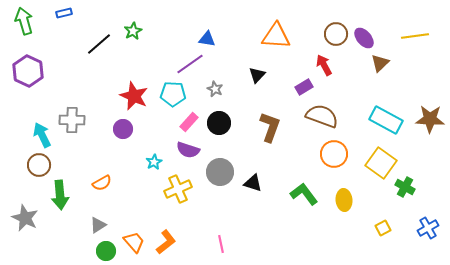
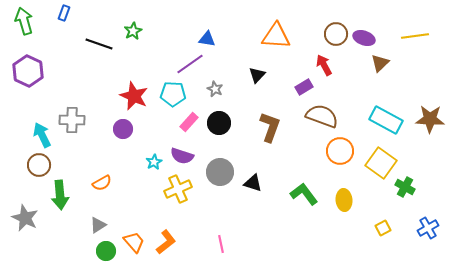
blue rectangle at (64, 13): rotated 56 degrees counterclockwise
purple ellipse at (364, 38): rotated 30 degrees counterclockwise
black line at (99, 44): rotated 60 degrees clockwise
purple semicircle at (188, 150): moved 6 px left, 6 px down
orange circle at (334, 154): moved 6 px right, 3 px up
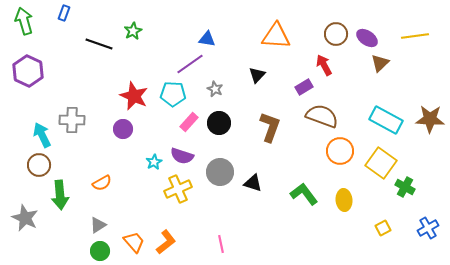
purple ellipse at (364, 38): moved 3 px right; rotated 15 degrees clockwise
green circle at (106, 251): moved 6 px left
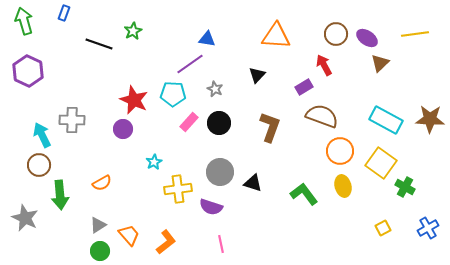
yellow line at (415, 36): moved 2 px up
red star at (134, 96): moved 4 px down
purple semicircle at (182, 156): moved 29 px right, 51 px down
yellow cross at (178, 189): rotated 16 degrees clockwise
yellow ellipse at (344, 200): moved 1 px left, 14 px up; rotated 10 degrees counterclockwise
orange trapezoid at (134, 242): moved 5 px left, 7 px up
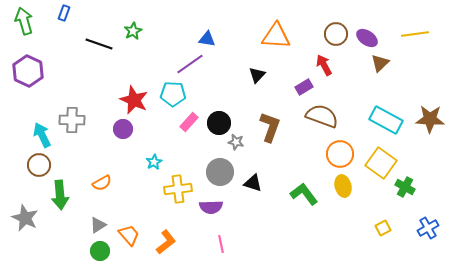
gray star at (215, 89): moved 21 px right, 53 px down; rotated 14 degrees counterclockwise
orange circle at (340, 151): moved 3 px down
purple semicircle at (211, 207): rotated 20 degrees counterclockwise
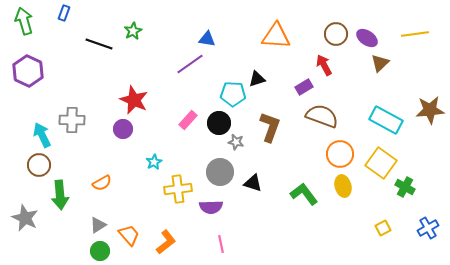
black triangle at (257, 75): moved 4 px down; rotated 30 degrees clockwise
cyan pentagon at (173, 94): moved 60 px right
brown star at (430, 119): moved 9 px up; rotated 8 degrees counterclockwise
pink rectangle at (189, 122): moved 1 px left, 2 px up
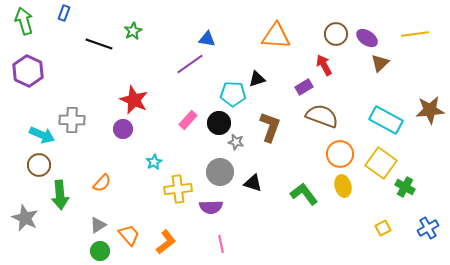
cyan arrow at (42, 135): rotated 140 degrees clockwise
orange semicircle at (102, 183): rotated 18 degrees counterclockwise
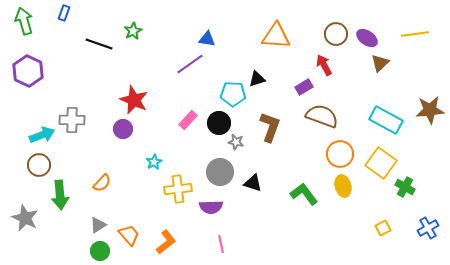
cyan arrow at (42, 135): rotated 45 degrees counterclockwise
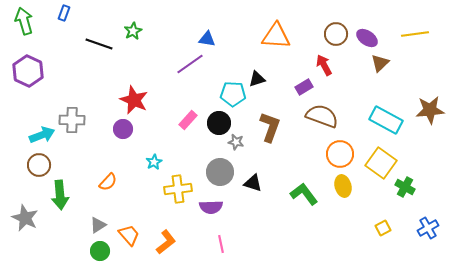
orange semicircle at (102, 183): moved 6 px right, 1 px up
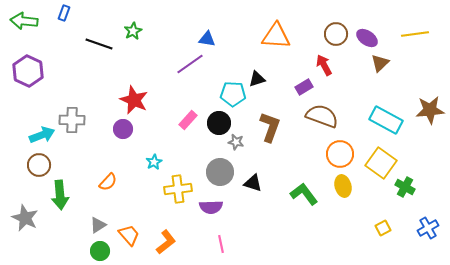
green arrow at (24, 21): rotated 68 degrees counterclockwise
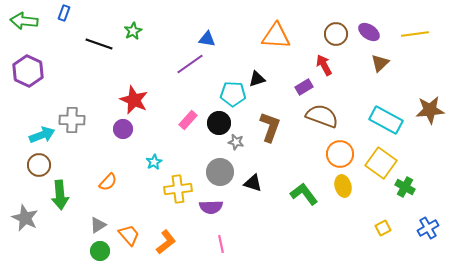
purple ellipse at (367, 38): moved 2 px right, 6 px up
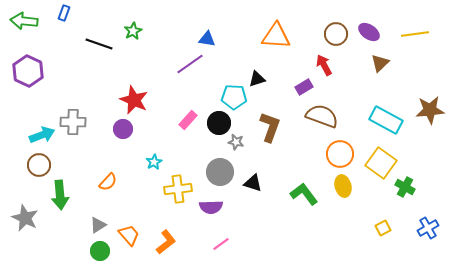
cyan pentagon at (233, 94): moved 1 px right, 3 px down
gray cross at (72, 120): moved 1 px right, 2 px down
pink line at (221, 244): rotated 66 degrees clockwise
